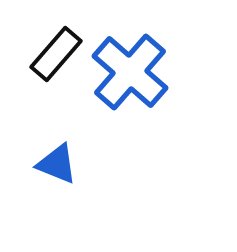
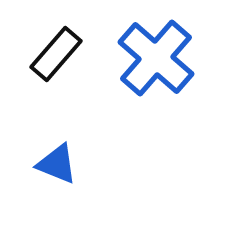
blue cross: moved 26 px right, 14 px up
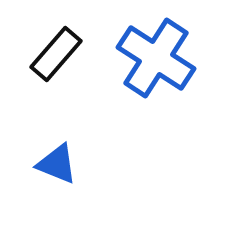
blue cross: rotated 8 degrees counterclockwise
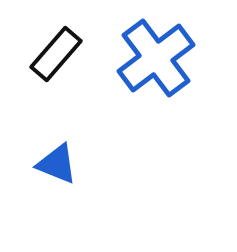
blue cross: rotated 20 degrees clockwise
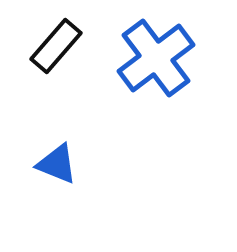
black rectangle: moved 8 px up
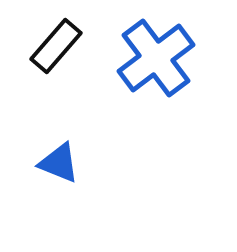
blue triangle: moved 2 px right, 1 px up
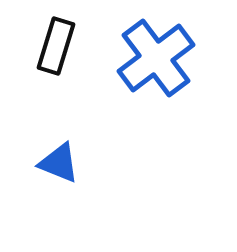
black rectangle: rotated 24 degrees counterclockwise
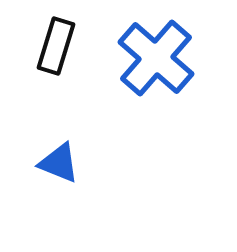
blue cross: rotated 12 degrees counterclockwise
